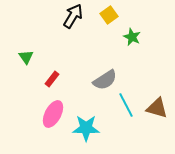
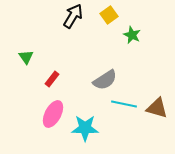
green star: moved 2 px up
cyan line: moved 2 px left, 1 px up; rotated 50 degrees counterclockwise
cyan star: moved 1 px left
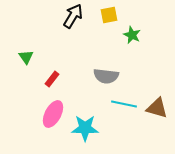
yellow square: rotated 24 degrees clockwise
gray semicircle: moved 1 px right, 4 px up; rotated 40 degrees clockwise
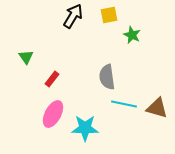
gray semicircle: moved 1 px right, 1 px down; rotated 75 degrees clockwise
